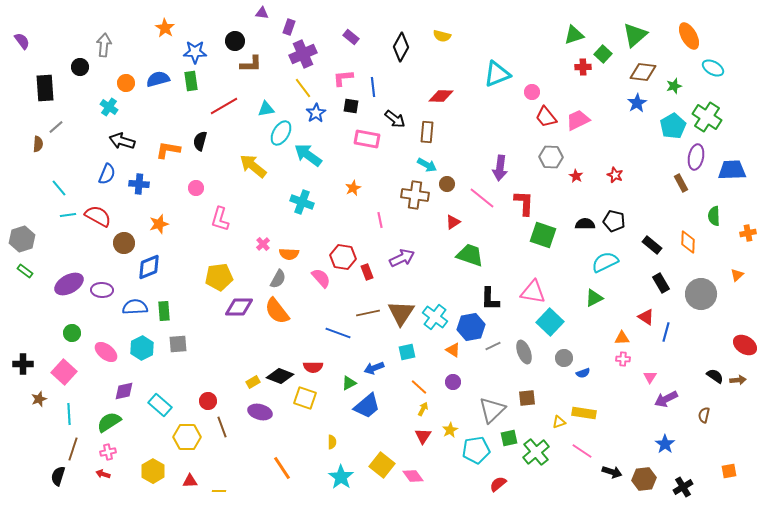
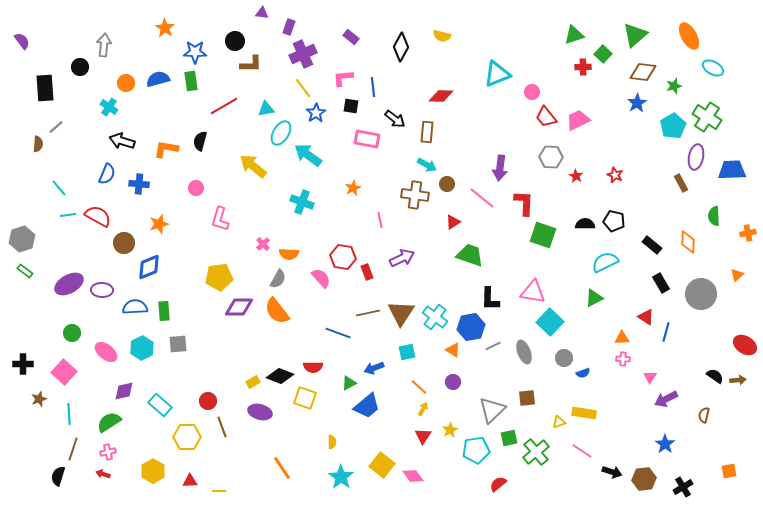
orange L-shape at (168, 150): moved 2 px left, 1 px up
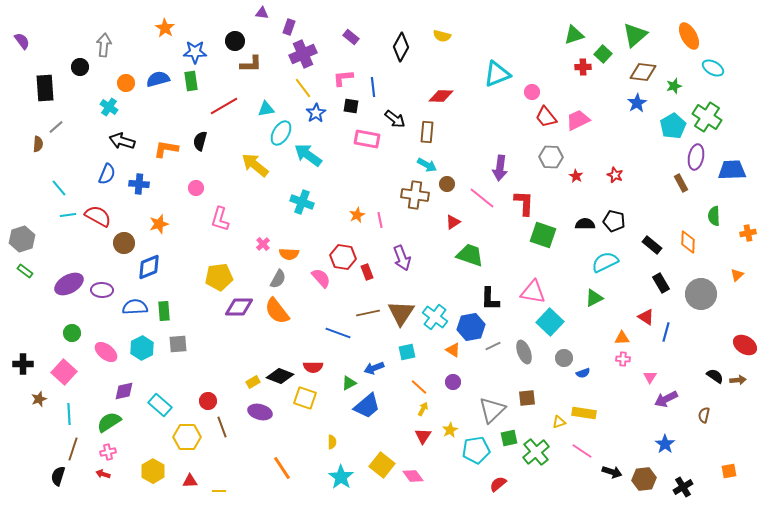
yellow arrow at (253, 166): moved 2 px right, 1 px up
orange star at (353, 188): moved 4 px right, 27 px down
purple arrow at (402, 258): rotated 95 degrees clockwise
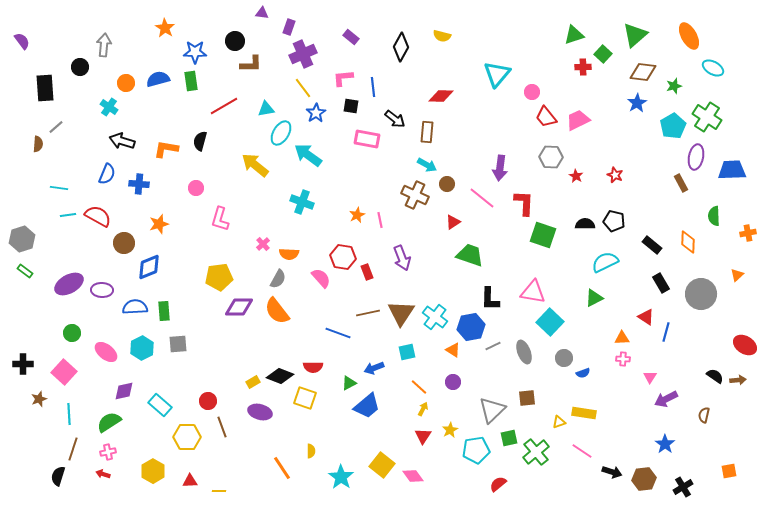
cyan triangle at (497, 74): rotated 28 degrees counterclockwise
cyan line at (59, 188): rotated 42 degrees counterclockwise
brown cross at (415, 195): rotated 16 degrees clockwise
yellow semicircle at (332, 442): moved 21 px left, 9 px down
